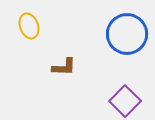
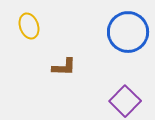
blue circle: moved 1 px right, 2 px up
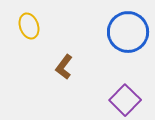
brown L-shape: rotated 125 degrees clockwise
purple square: moved 1 px up
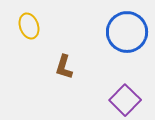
blue circle: moved 1 px left
brown L-shape: rotated 20 degrees counterclockwise
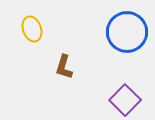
yellow ellipse: moved 3 px right, 3 px down
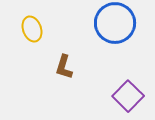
blue circle: moved 12 px left, 9 px up
purple square: moved 3 px right, 4 px up
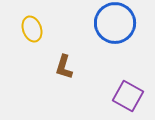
purple square: rotated 16 degrees counterclockwise
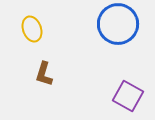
blue circle: moved 3 px right, 1 px down
brown L-shape: moved 20 px left, 7 px down
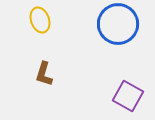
yellow ellipse: moved 8 px right, 9 px up
